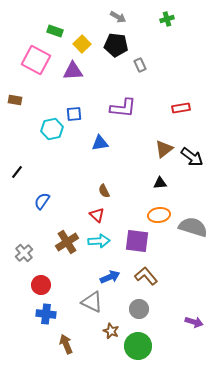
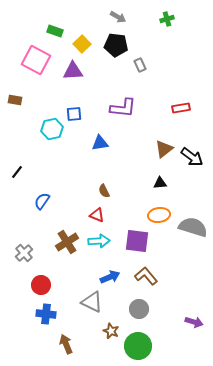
red triangle: rotated 21 degrees counterclockwise
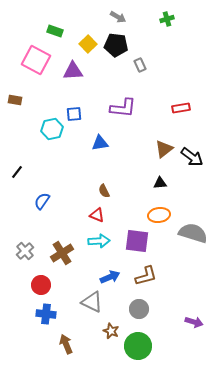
yellow square: moved 6 px right
gray semicircle: moved 6 px down
brown cross: moved 5 px left, 11 px down
gray cross: moved 1 px right, 2 px up
brown L-shape: rotated 115 degrees clockwise
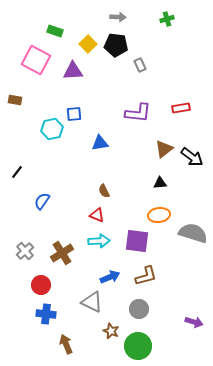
gray arrow: rotated 28 degrees counterclockwise
purple L-shape: moved 15 px right, 5 px down
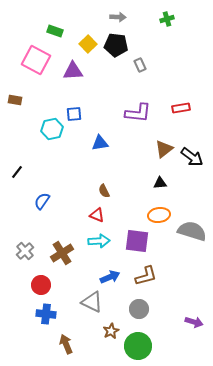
gray semicircle: moved 1 px left, 2 px up
brown star: rotated 21 degrees clockwise
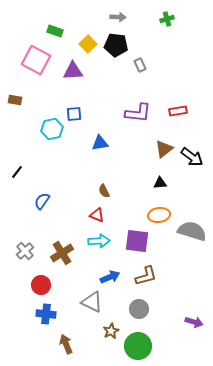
red rectangle: moved 3 px left, 3 px down
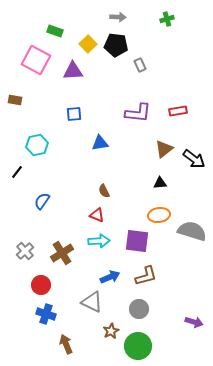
cyan hexagon: moved 15 px left, 16 px down
black arrow: moved 2 px right, 2 px down
blue cross: rotated 12 degrees clockwise
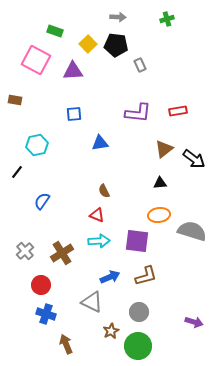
gray circle: moved 3 px down
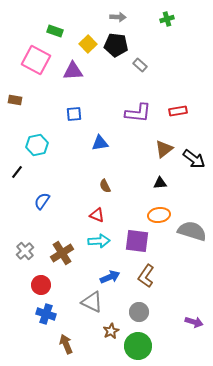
gray rectangle: rotated 24 degrees counterclockwise
brown semicircle: moved 1 px right, 5 px up
brown L-shape: rotated 140 degrees clockwise
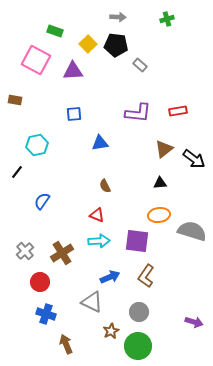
red circle: moved 1 px left, 3 px up
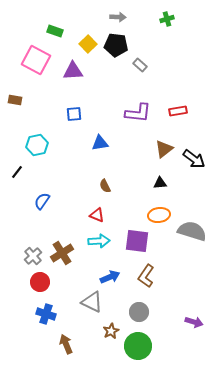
gray cross: moved 8 px right, 5 px down
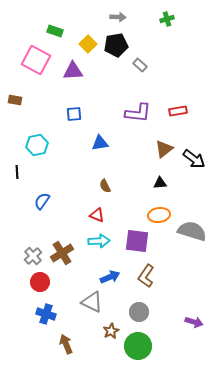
black pentagon: rotated 15 degrees counterclockwise
black line: rotated 40 degrees counterclockwise
